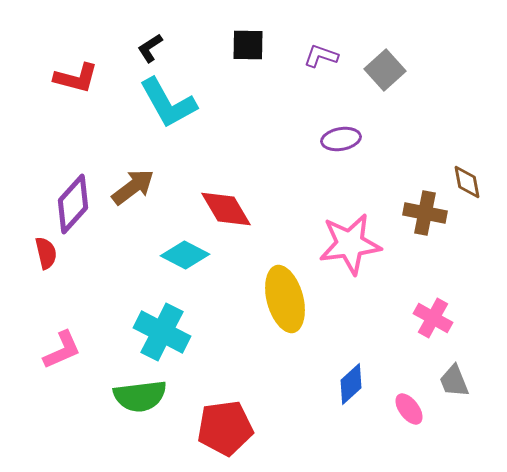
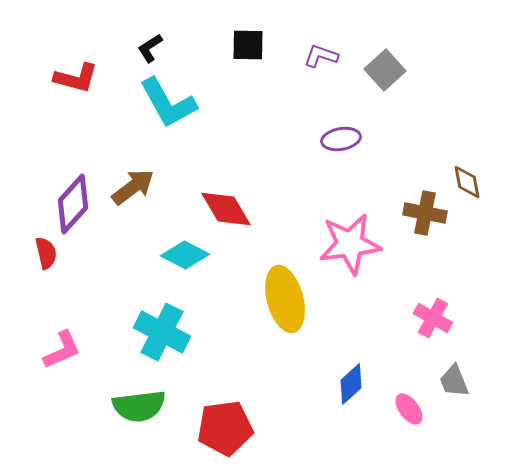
green semicircle: moved 1 px left, 10 px down
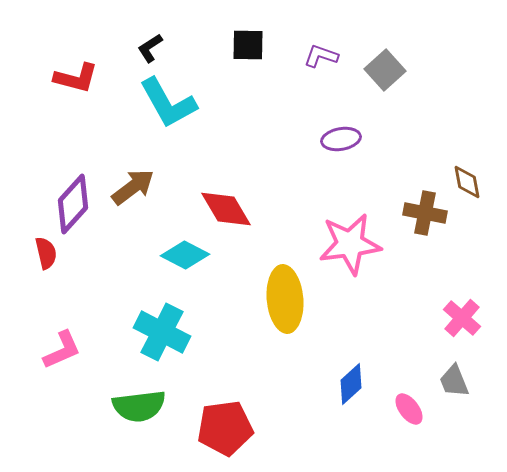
yellow ellipse: rotated 10 degrees clockwise
pink cross: moved 29 px right; rotated 12 degrees clockwise
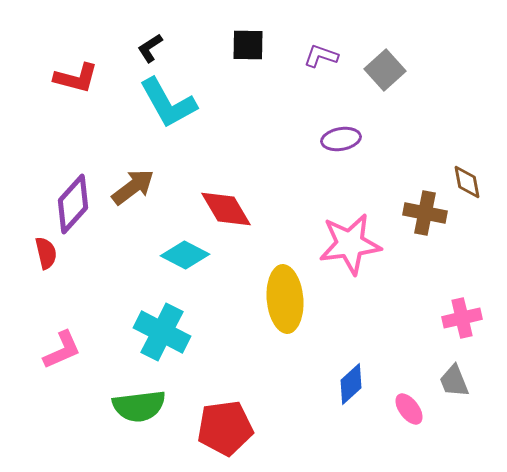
pink cross: rotated 36 degrees clockwise
